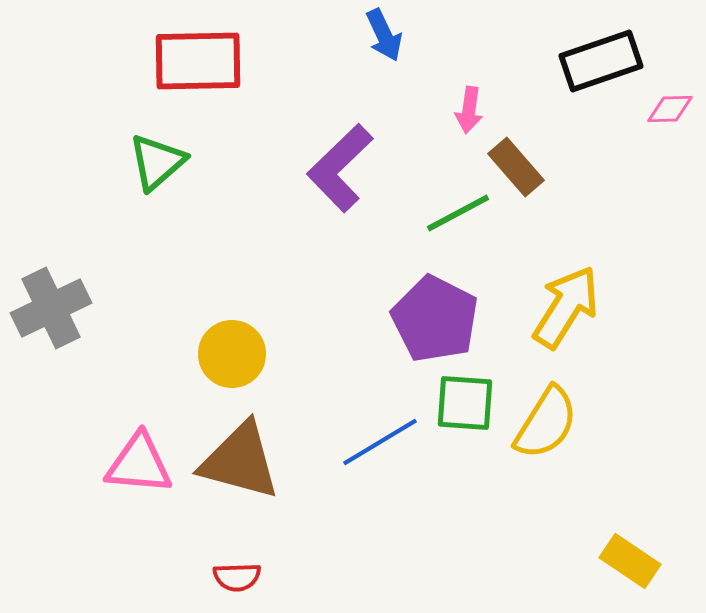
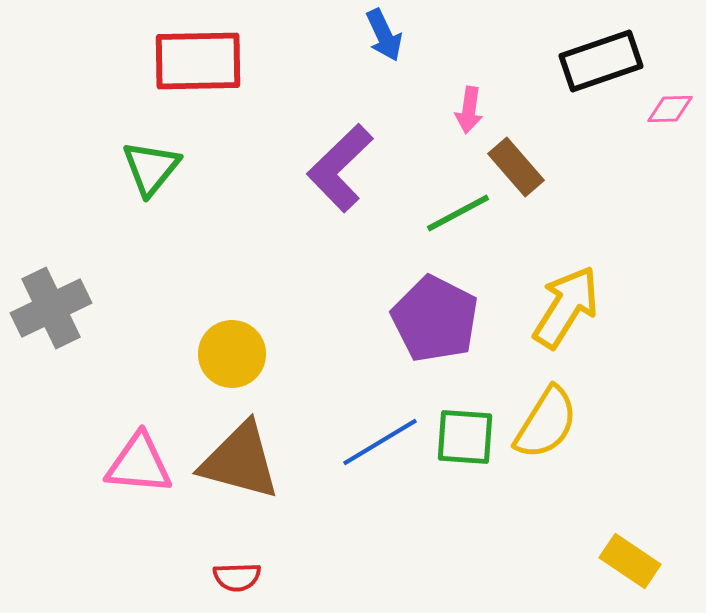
green triangle: moved 6 px left, 6 px down; rotated 10 degrees counterclockwise
green square: moved 34 px down
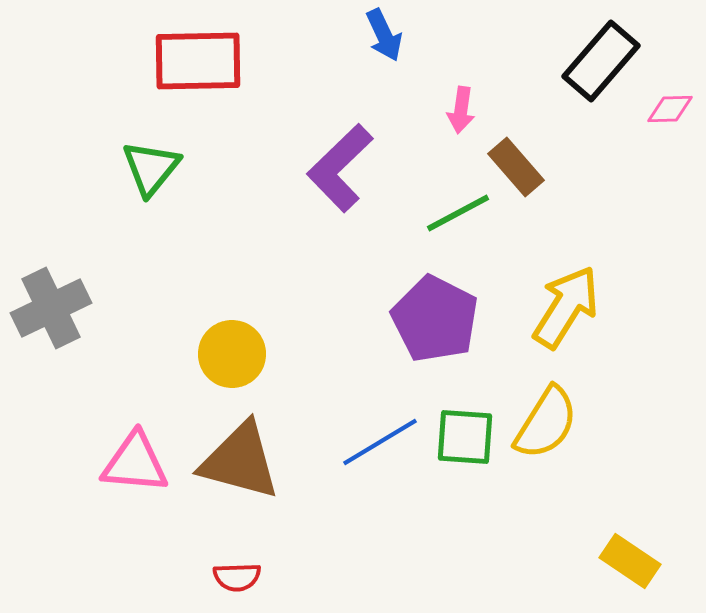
black rectangle: rotated 30 degrees counterclockwise
pink arrow: moved 8 px left
pink triangle: moved 4 px left, 1 px up
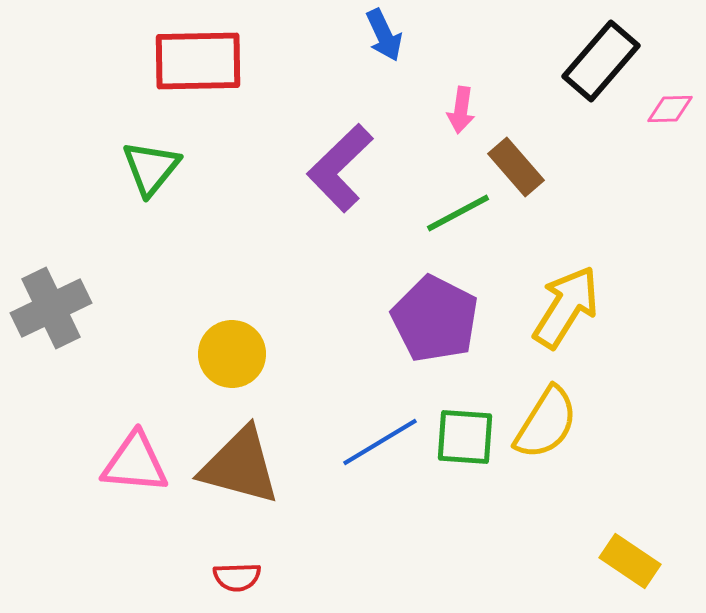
brown triangle: moved 5 px down
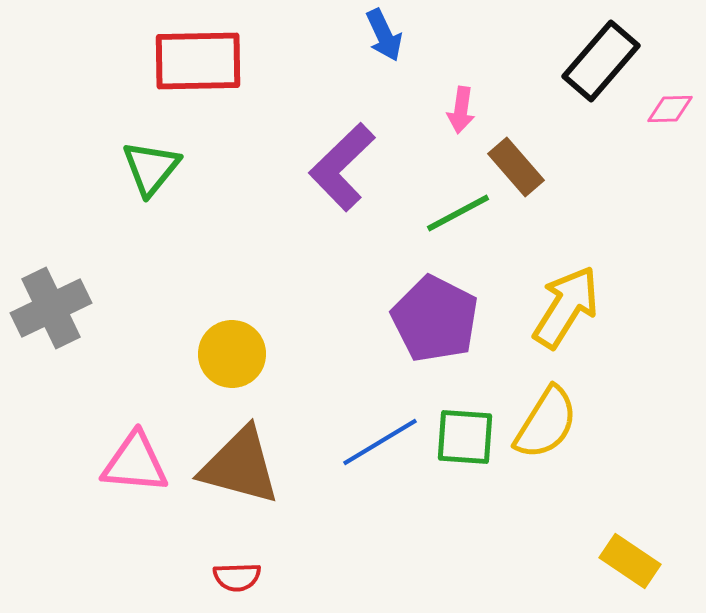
purple L-shape: moved 2 px right, 1 px up
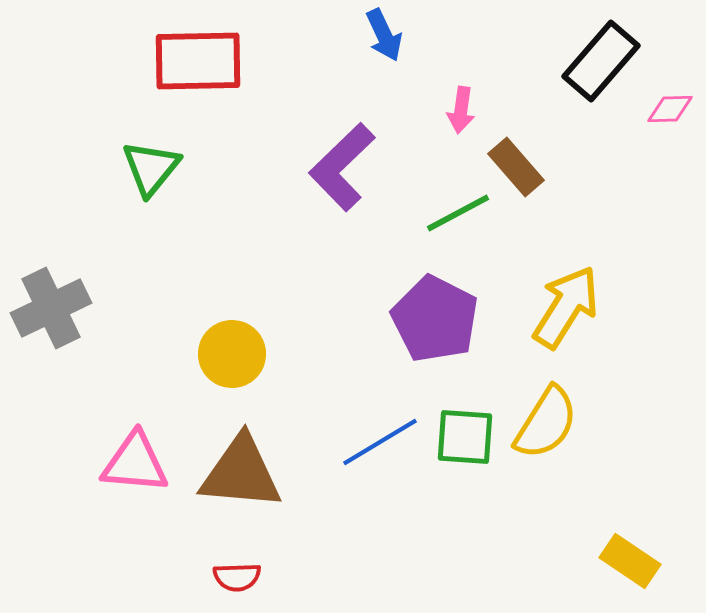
brown triangle: moved 1 px right, 7 px down; rotated 10 degrees counterclockwise
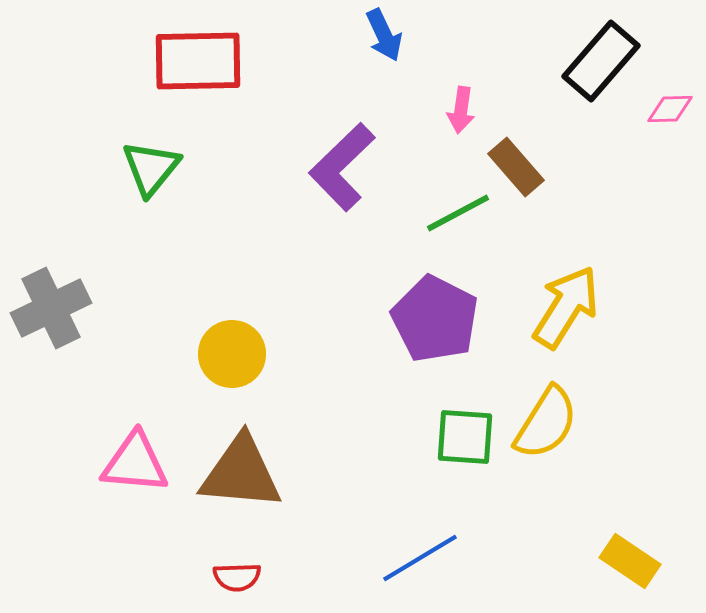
blue line: moved 40 px right, 116 px down
